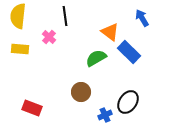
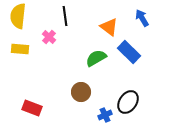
orange triangle: moved 1 px left, 5 px up
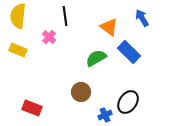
yellow rectangle: moved 2 px left, 1 px down; rotated 18 degrees clockwise
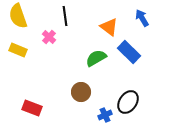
yellow semicircle: rotated 25 degrees counterclockwise
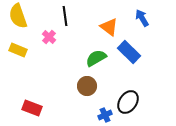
brown circle: moved 6 px right, 6 px up
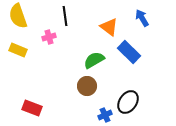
pink cross: rotated 32 degrees clockwise
green semicircle: moved 2 px left, 2 px down
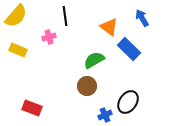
yellow semicircle: moved 2 px left; rotated 120 degrees counterclockwise
blue rectangle: moved 3 px up
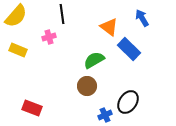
black line: moved 3 px left, 2 px up
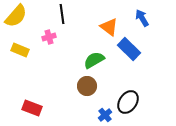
yellow rectangle: moved 2 px right
blue cross: rotated 16 degrees counterclockwise
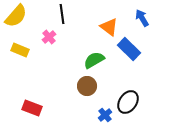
pink cross: rotated 24 degrees counterclockwise
